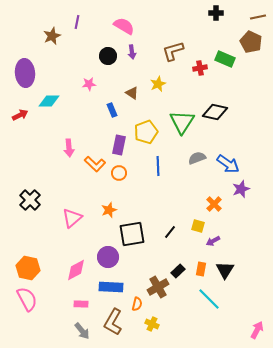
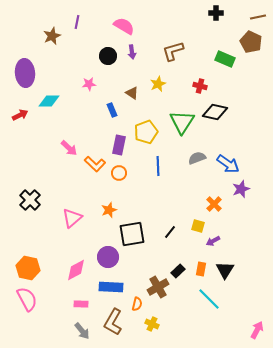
red cross at (200, 68): moved 18 px down; rotated 24 degrees clockwise
pink arrow at (69, 148): rotated 42 degrees counterclockwise
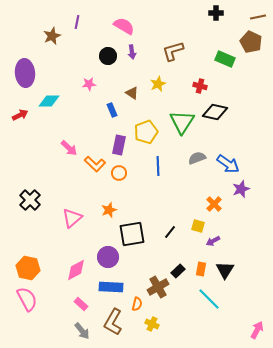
pink rectangle at (81, 304): rotated 40 degrees clockwise
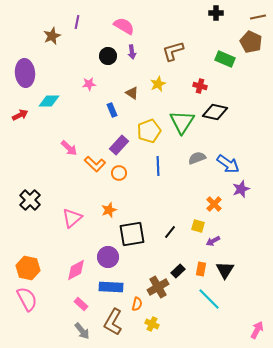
yellow pentagon at (146, 132): moved 3 px right, 1 px up
purple rectangle at (119, 145): rotated 30 degrees clockwise
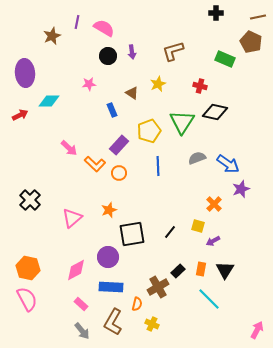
pink semicircle at (124, 26): moved 20 px left, 2 px down
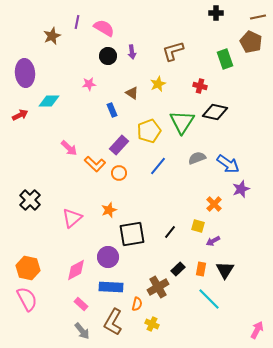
green rectangle at (225, 59): rotated 48 degrees clockwise
blue line at (158, 166): rotated 42 degrees clockwise
black rectangle at (178, 271): moved 2 px up
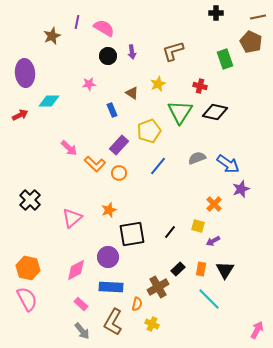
green triangle at (182, 122): moved 2 px left, 10 px up
